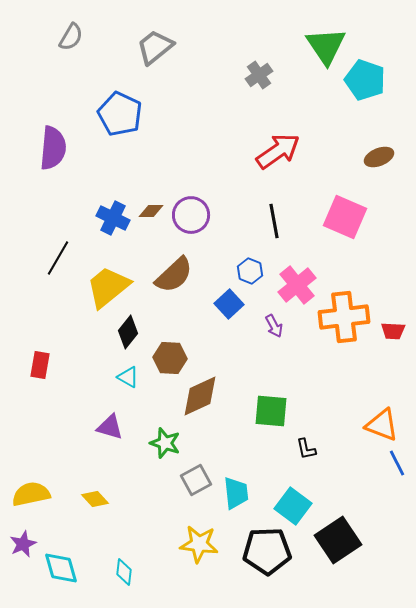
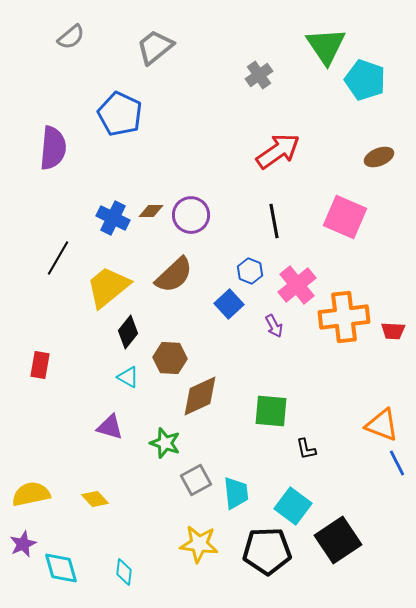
gray semicircle at (71, 37): rotated 20 degrees clockwise
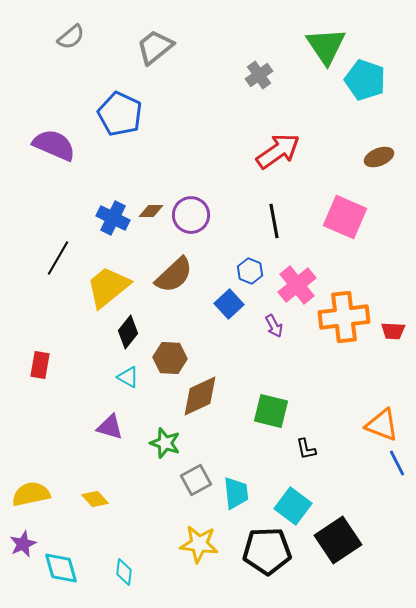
purple semicircle at (53, 148): moved 1 px right, 3 px up; rotated 72 degrees counterclockwise
green square at (271, 411): rotated 9 degrees clockwise
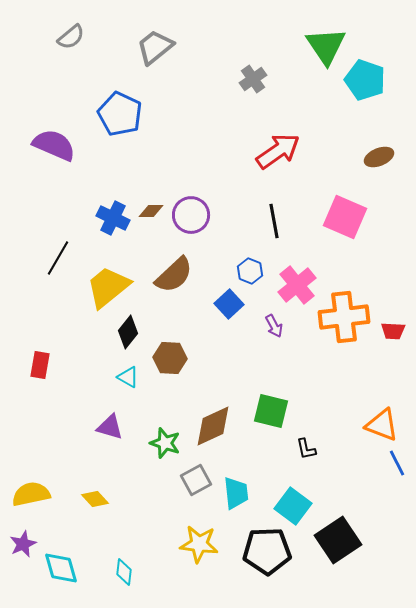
gray cross at (259, 75): moved 6 px left, 4 px down
brown diamond at (200, 396): moved 13 px right, 30 px down
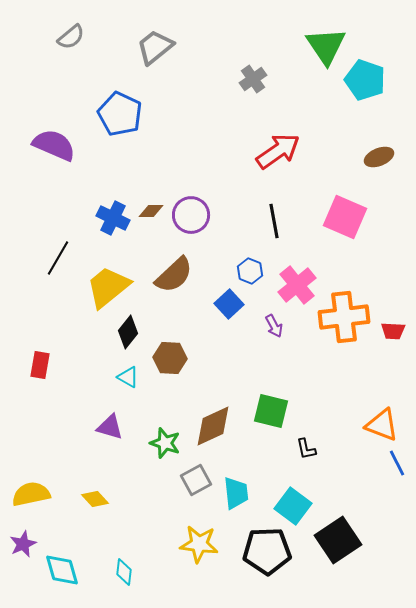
cyan diamond at (61, 568): moved 1 px right, 2 px down
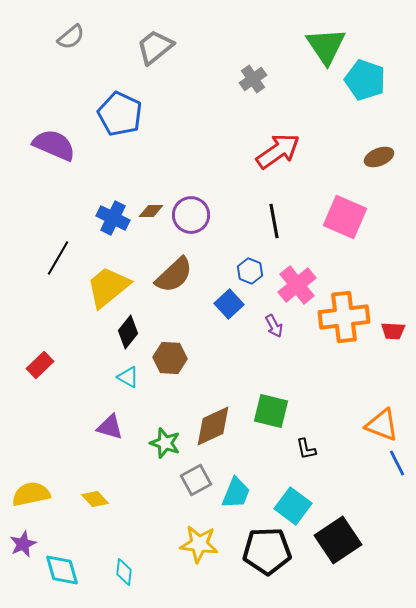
red rectangle at (40, 365): rotated 36 degrees clockwise
cyan trapezoid at (236, 493): rotated 28 degrees clockwise
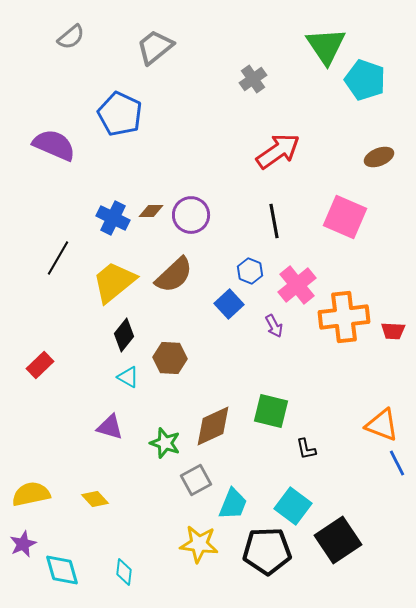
yellow trapezoid at (108, 287): moved 6 px right, 5 px up
black diamond at (128, 332): moved 4 px left, 3 px down
cyan trapezoid at (236, 493): moved 3 px left, 11 px down
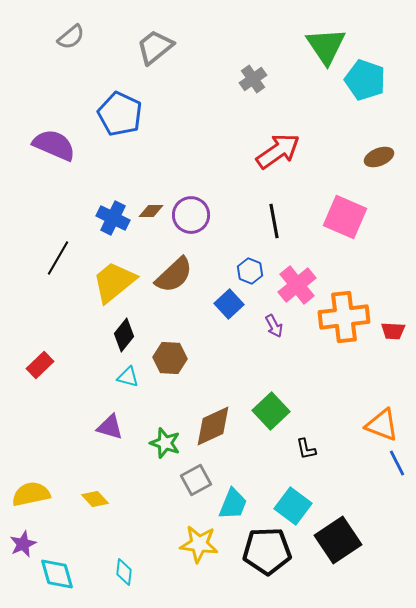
cyan triangle at (128, 377): rotated 15 degrees counterclockwise
green square at (271, 411): rotated 33 degrees clockwise
cyan diamond at (62, 570): moved 5 px left, 4 px down
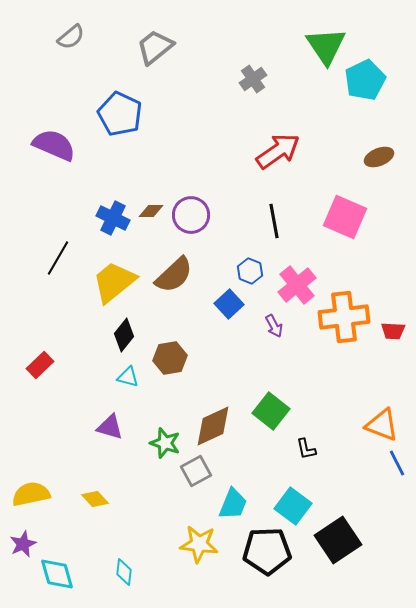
cyan pentagon at (365, 80): rotated 27 degrees clockwise
brown hexagon at (170, 358): rotated 12 degrees counterclockwise
green square at (271, 411): rotated 9 degrees counterclockwise
gray square at (196, 480): moved 9 px up
